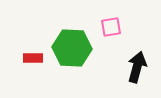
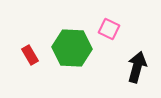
pink square: moved 2 px left, 2 px down; rotated 35 degrees clockwise
red rectangle: moved 3 px left, 3 px up; rotated 60 degrees clockwise
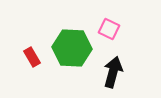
red rectangle: moved 2 px right, 2 px down
black arrow: moved 24 px left, 5 px down
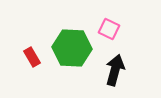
black arrow: moved 2 px right, 2 px up
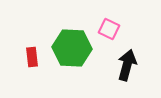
red rectangle: rotated 24 degrees clockwise
black arrow: moved 12 px right, 5 px up
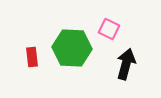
black arrow: moved 1 px left, 1 px up
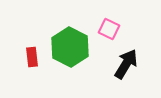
green hexagon: moved 2 px left, 1 px up; rotated 24 degrees clockwise
black arrow: rotated 16 degrees clockwise
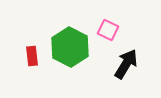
pink square: moved 1 px left, 1 px down
red rectangle: moved 1 px up
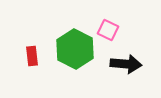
green hexagon: moved 5 px right, 2 px down
black arrow: rotated 64 degrees clockwise
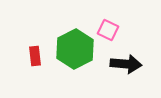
green hexagon: rotated 6 degrees clockwise
red rectangle: moved 3 px right
